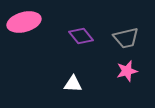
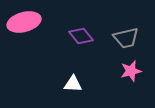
pink star: moved 4 px right
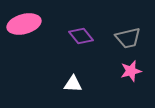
pink ellipse: moved 2 px down
gray trapezoid: moved 2 px right
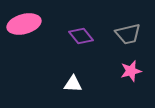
gray trapezoid: moved 4 px up
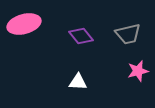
pink star: moved 7 px right
white triangle: moved 5 px right, 2 px up
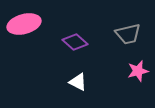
purple diamond: moved 6 px left, 6 px down; rotated 10 degrees counterclockwise
white triangle: rotated 24 degrees clockwise
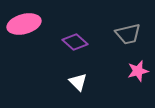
white triangle: rotated 18 degrees clockwise
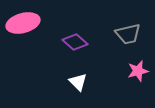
pink ellipse: moved 1 px left, 1 px up
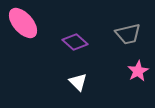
pink ellipse: rotated 64 degrees clockwise
pink star: rotated 15 degrees counterclockwise
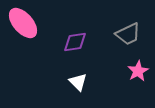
gray trapezoid: rotated 12 degrees counterclockwise
purple diamond: rotated 50 degrees counterclockwise
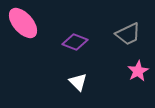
purple diamond: rotated 30 degrees clockwise
